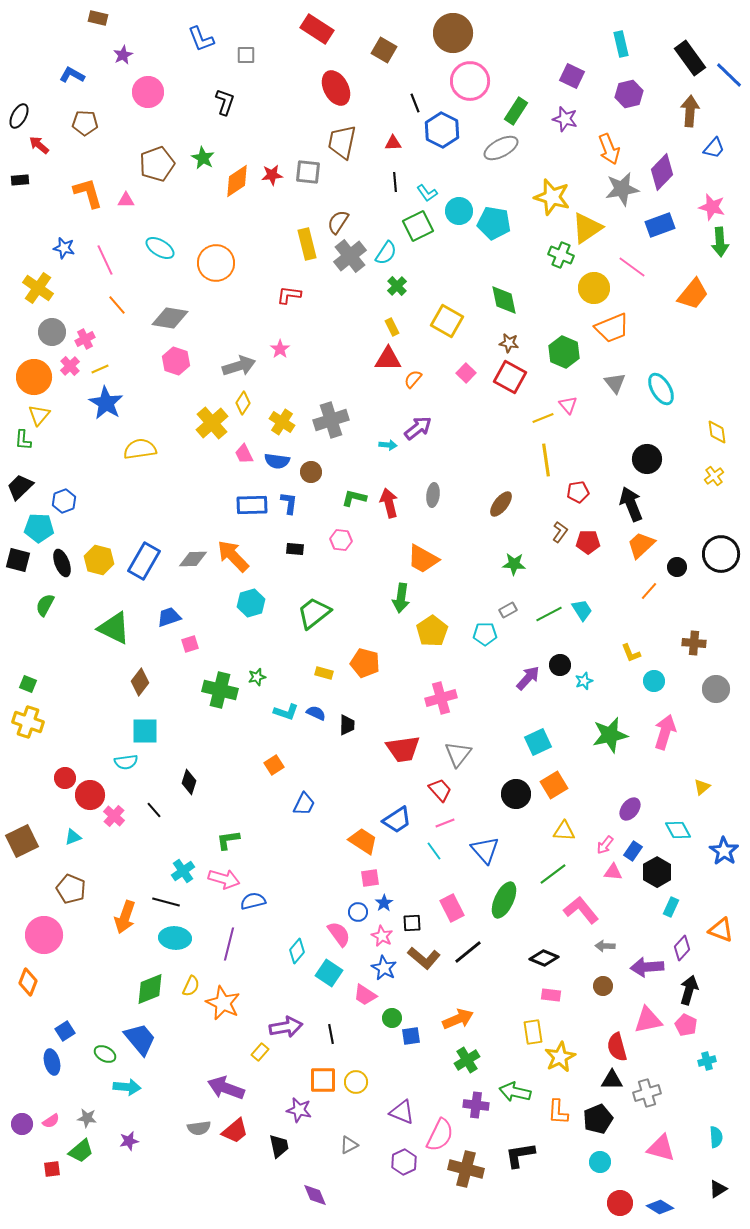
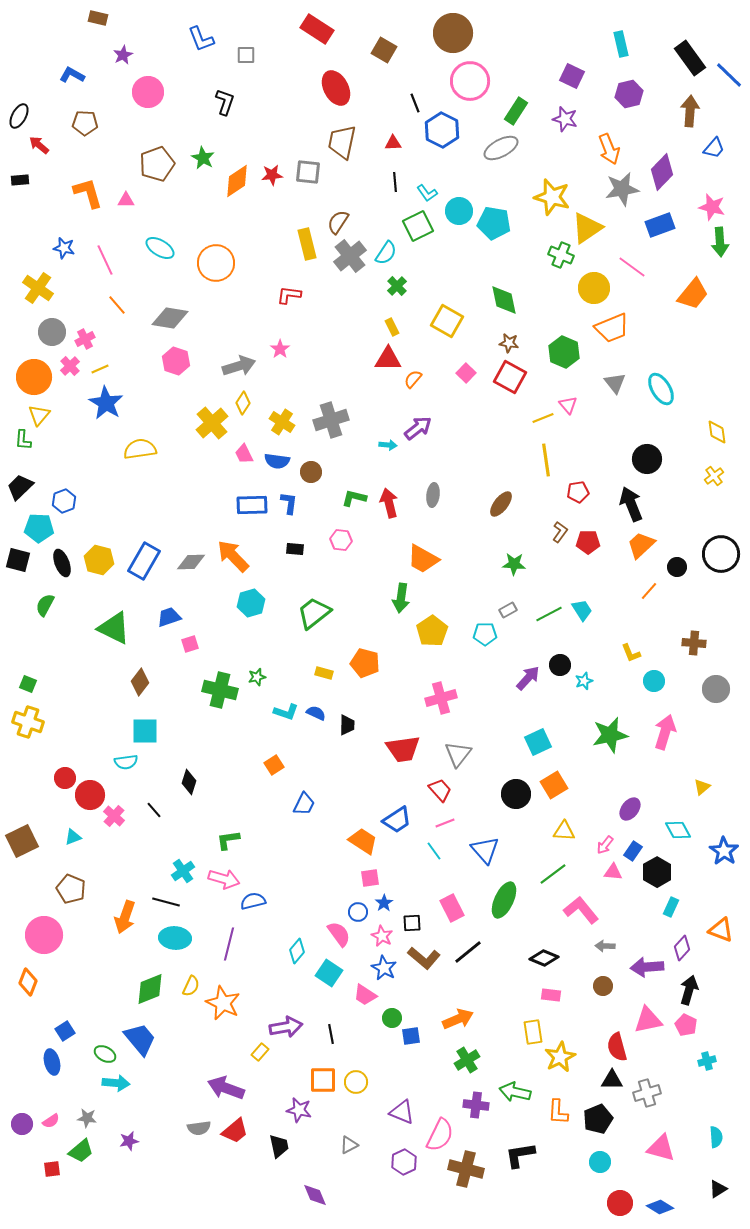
gray diamond at (193, 559): moved 2 px left, 3 px down
cyan arrow at (127, 1087): moved 11 px left, 4 px up
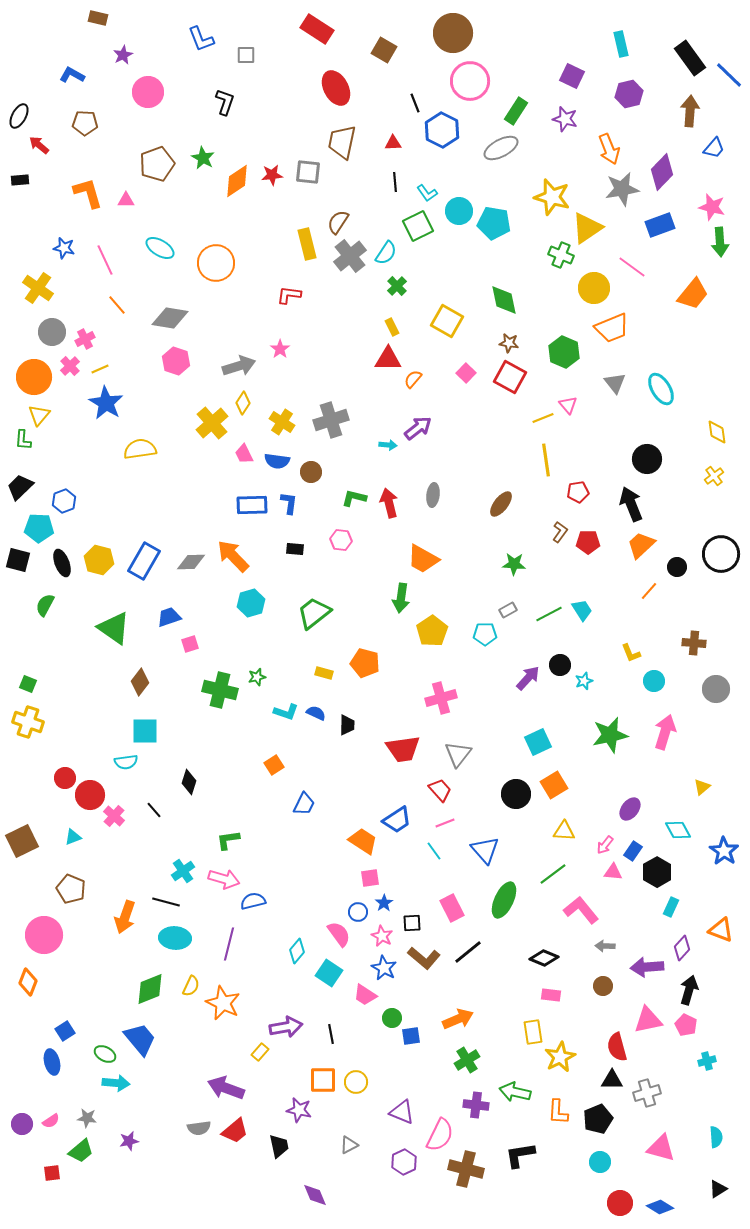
green triangle at (114, 628): rotated 9 degrees clockwise
red square at (52, 1169): moved 4 px down
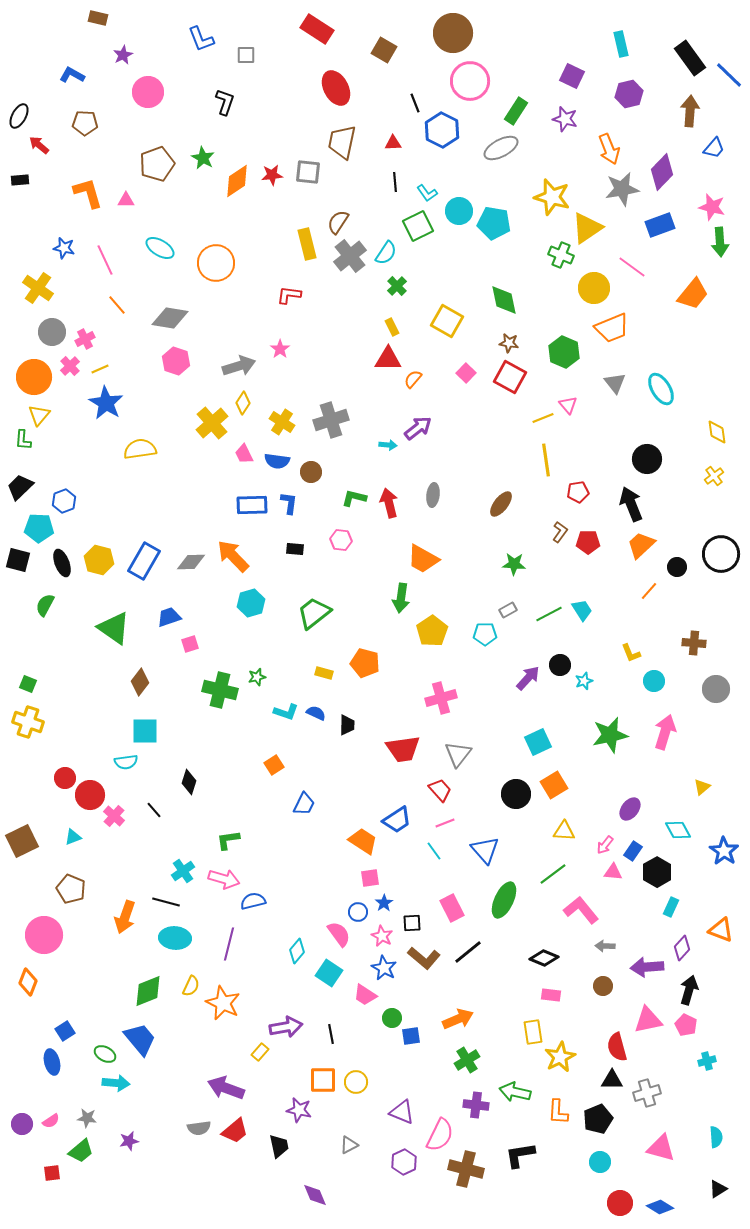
green diamond at (150, 989): moved 2 px left, 2 px down
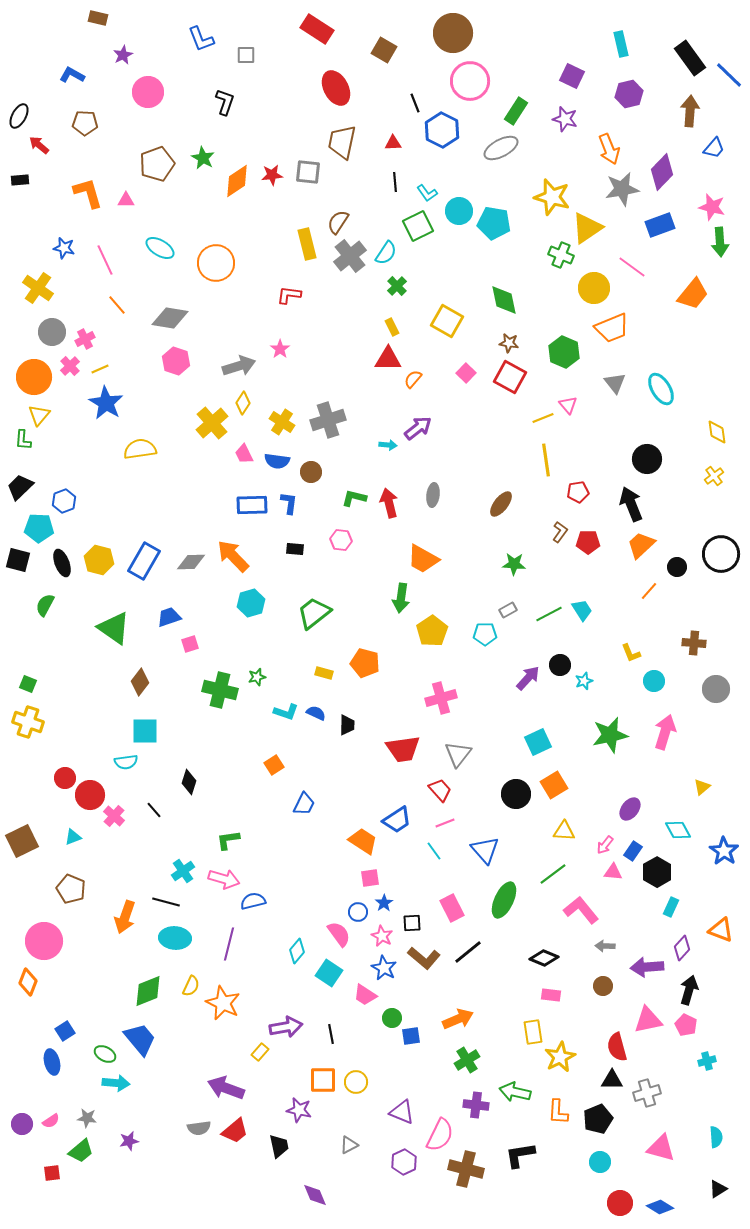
gray cross at (331, 420): moved 3 px left
pink circle at (44, 935): moved 6 px down
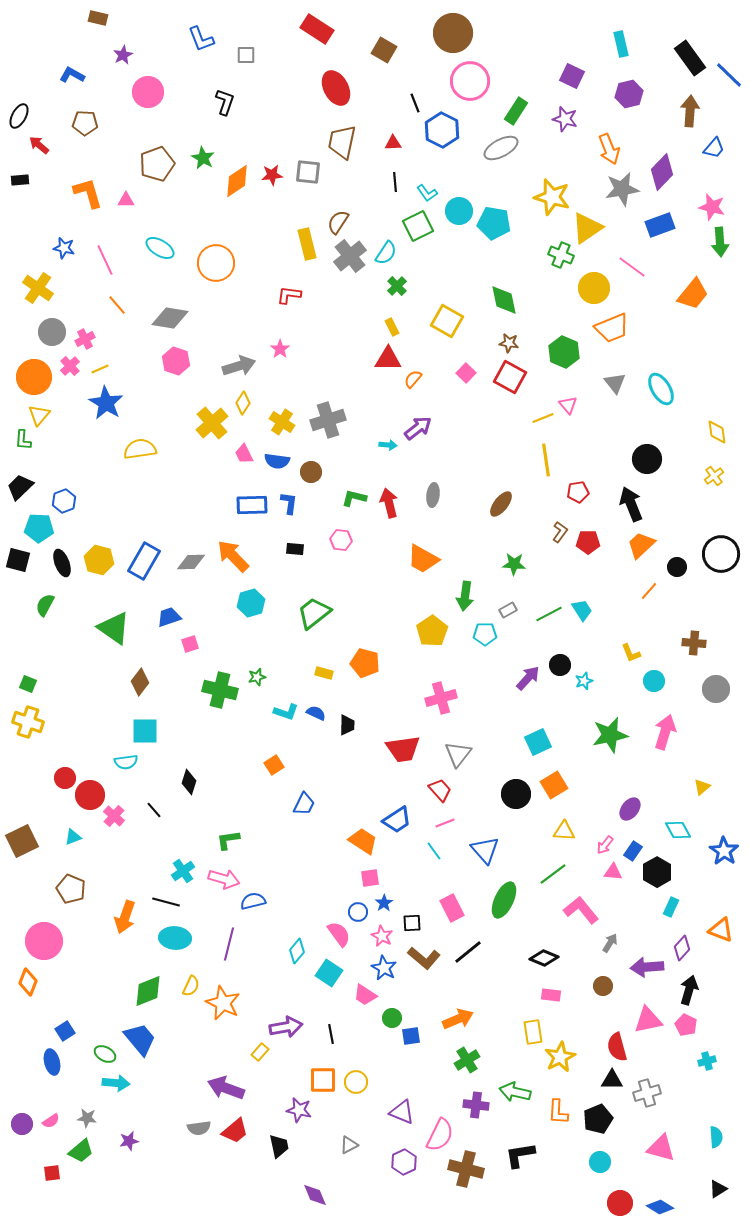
green arrow at (401, 598): moved 64 px right, 2 px up
gray arrow at (605, 946): moved 5 px right, 3 px up; rotated 120 degrees clockwise
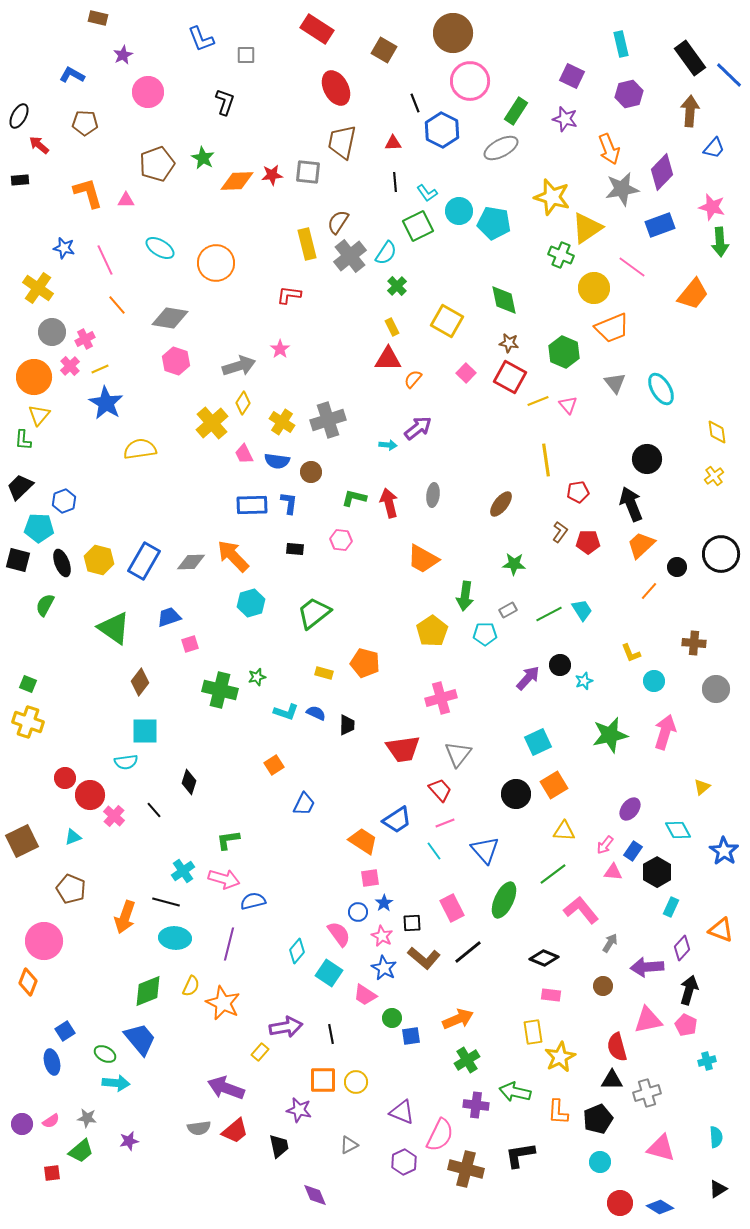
orange diamond at (237, 181): rotated 32 degrees clockwise
yellow line at (543, 418): moved 5 px left, 17 px up
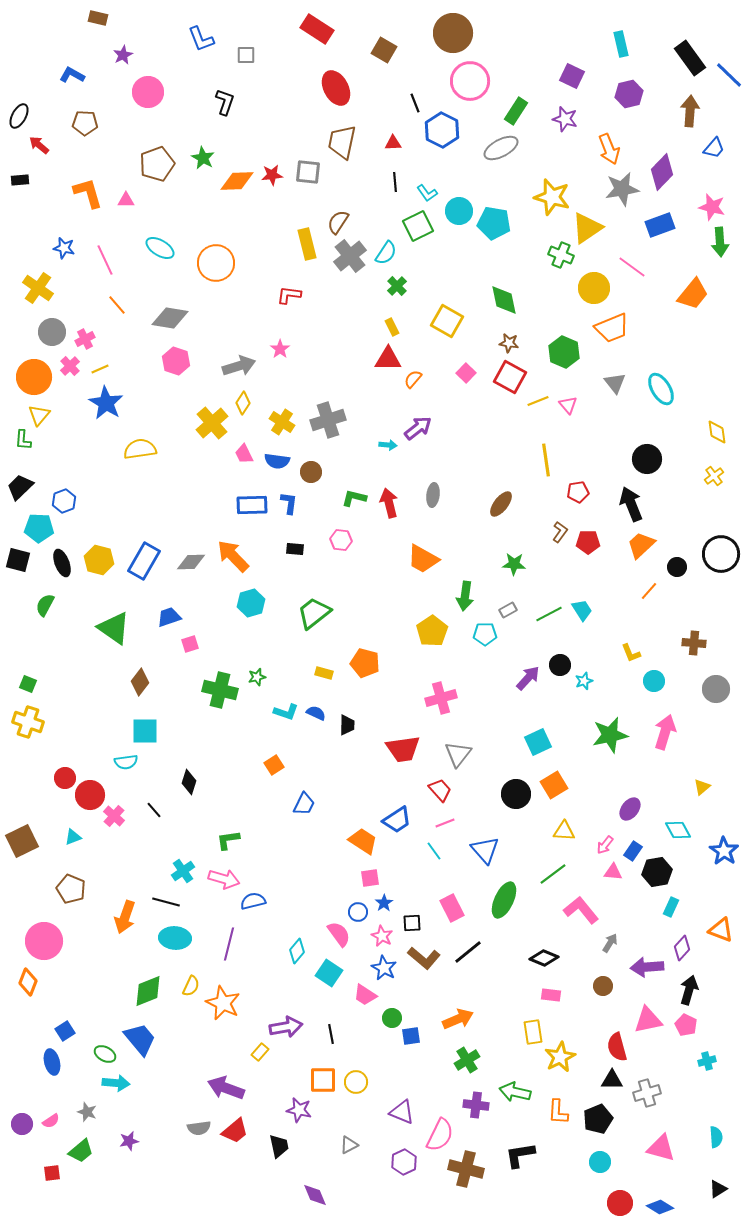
black hexagon at (657, 872): rotated 20 degrees clockwise
gray star at (87, 1118): moved 6 px up; rotated 12 degrees clockwise
